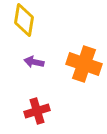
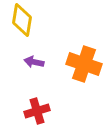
yellow diamond: moved 2 px left
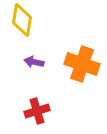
orange cross: moved 2 px left
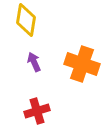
yellow diamond: moved 4 px right
purple arrow: rotated 54 degrees clockwise
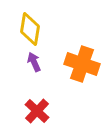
yellow diamond: moved 4 px right, 9 px down
red cross: rotated 30 degrees counterclockwise
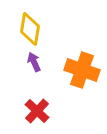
orange cross: moved 6 px down
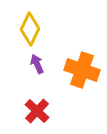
yellow diamond: rotated 16 degrees clockwise
purple arrow: moved 3 px right, 2 px down
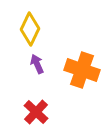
red cross: moved 1 px left, 1 px down
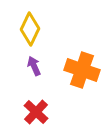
purple arrow: moved 3 px left, 2 px down
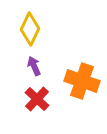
orange cross: moved 11 px down
red cross: moved 1 px right, 13 px up
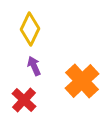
orange cross: rotated 28 degrees clockwise
red cross: moved 13 px left, 1 px down
